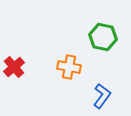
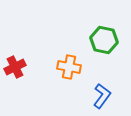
green hexagon: moved 1 px right, 3 px down
red cross: moved 1 px right; rotated 15 degrees clockwise
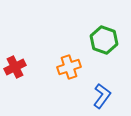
green hexagon: rotated 8 degrees clockwise
orange cross: rotated 30 degrees counterclockwise
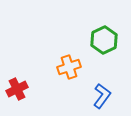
green hexagon: rotated 16 degrees clockwise
red cross: moved 2 px right, 22 px down
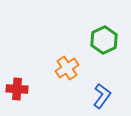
orange cross: moved 2 px left, 1 px down; rotated 15 degrees counterclockwise
red cross: rotated 30 degrees clockwise
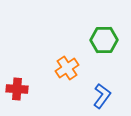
green hexagon: rotated 24 degrees clockwise
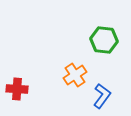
green hexagon: rotated 8 degrees clockwise
orange cross: moved 8 px right, 7 px down
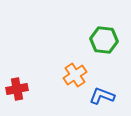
red cross: rotated 15 degrees counterclockwise
blue L-shape: rotated 105 degrees counterclockwise
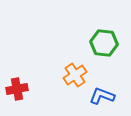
green hexagon: moved 3 px down
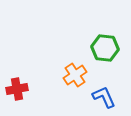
green hexagon: moved 1 px right, 5 px down
blue L-shape: moved 2 px right, 1 px down; rotated 45 degrees clockwise
